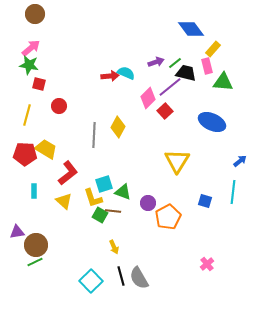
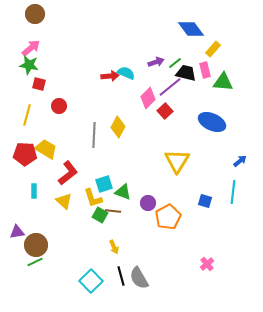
pink rectangle at (207, 66): moved 2 px left, 4 px down
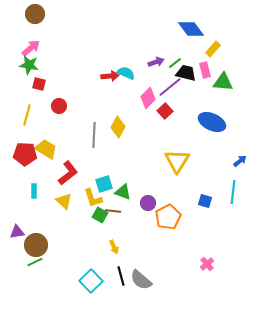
gray semicircle at (139, 278): moved 2 px right, 2 px down; rotated 20 degrees counterclockwise
